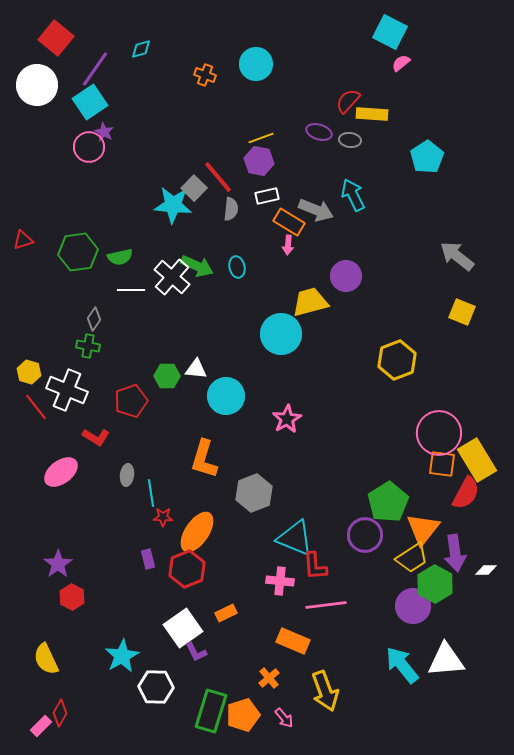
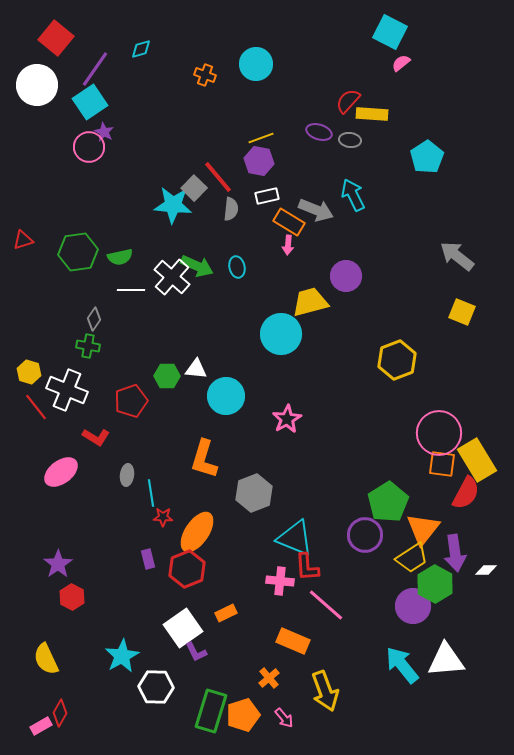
red L-shape at (315, 566): moved 8 px left, 1 px down
pink line at (326, 605): rotated 48 degrees clockwise
pink rectangle at (41, 726): rotated 15 degrees clockwise
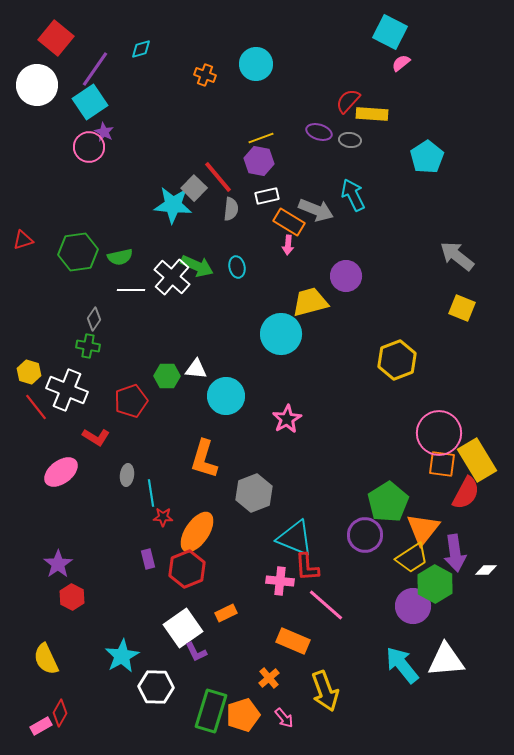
yellow square at (462, 312): moved 4 px up
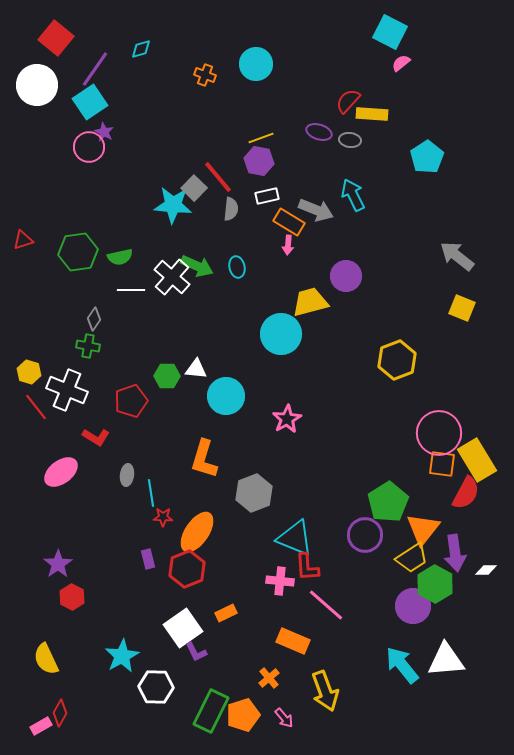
green rectangle at (211, 711): rotated 9 degrees clockwise
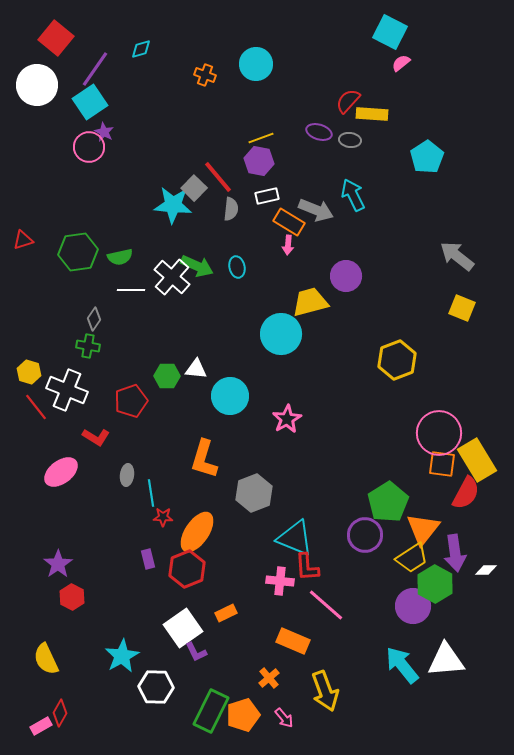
cyan circle at (226, 396): moved 4 px right
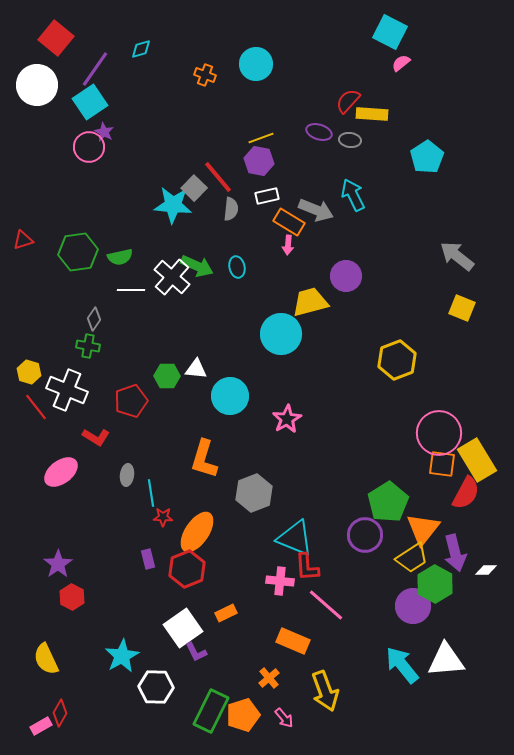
purple arrow at (455, 553): rotated 6 degrees counterclockwise
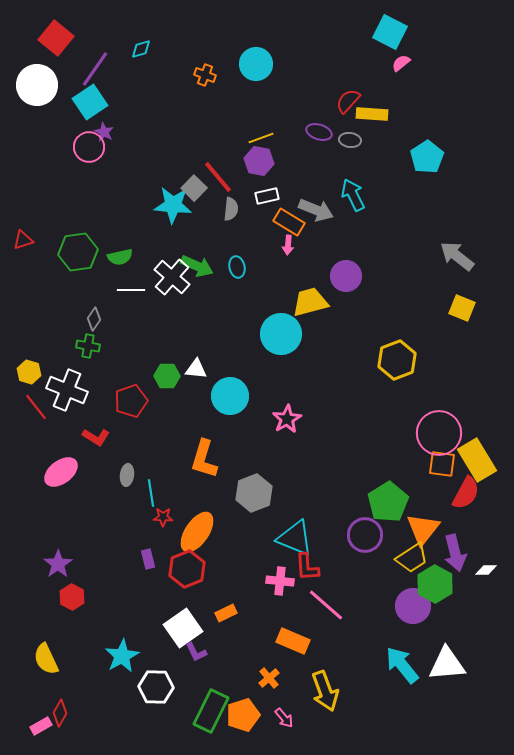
white triangle at (446, 660): moved 1 px right, 4 px down
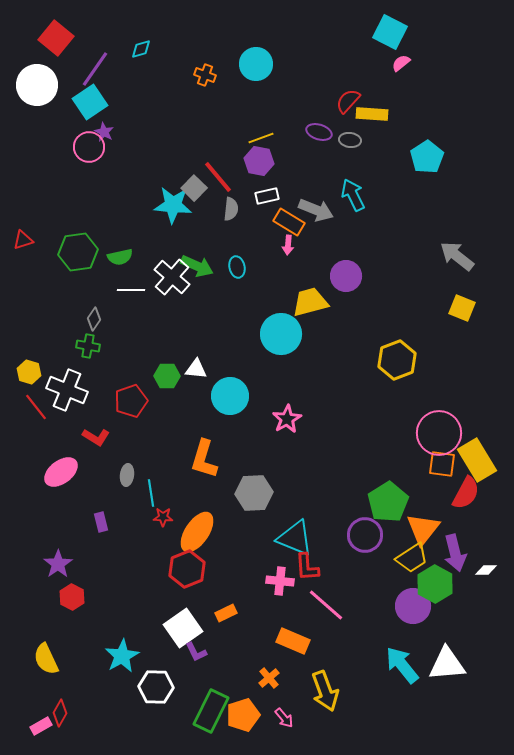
gray hexagon at (254, 493): rotated 18 degrees clockwise
purple rectangle at (148, 559): moved 47 px left, 37 px up
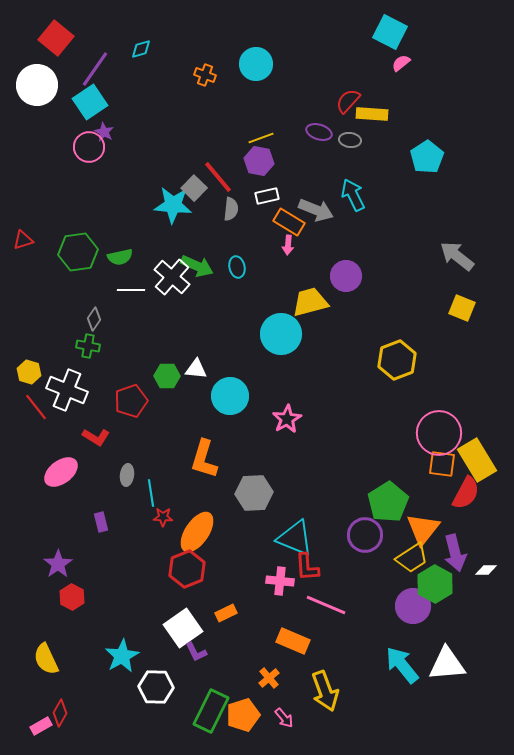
pink line at (326, 605): rotated 18 degrees counterclockwise
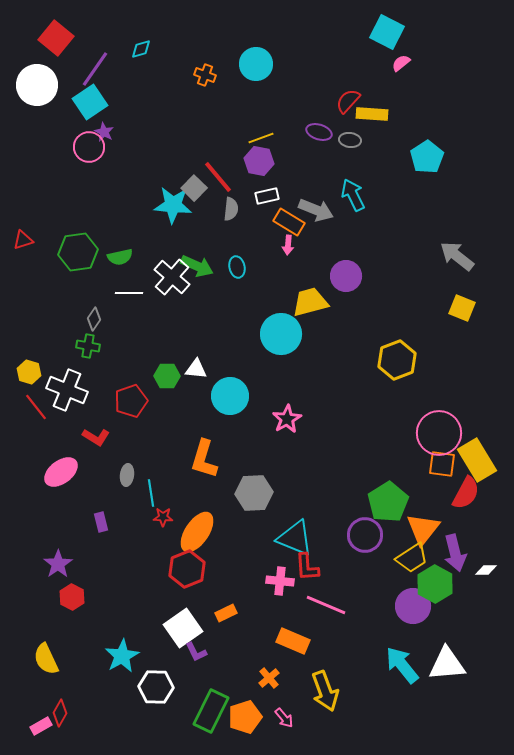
cyan square at (390, 32): moved 3 px left
white line at (131, 290): moved 2 px left, 3 px down
orange pentagon at (243, 715): moved 2 px right, 2 px down
